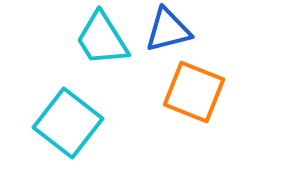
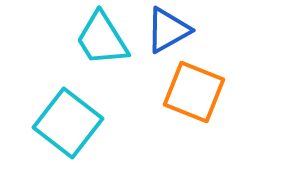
blue triangle: rotated 15 degrees counterclockwise
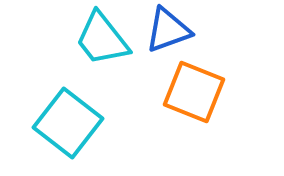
blue triangle: rotated 9 degrees clockwise
cyan trapezoid: rotated 6 degrees counterclockwise
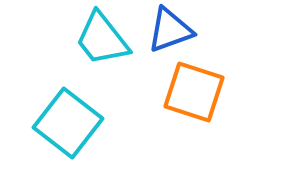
blue triangle: moved 2 px right
orange square: rotated 4 degrees counterclockwise
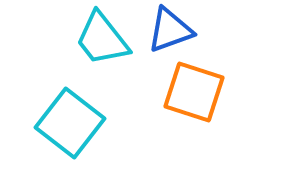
cyan square: moved 2 px right
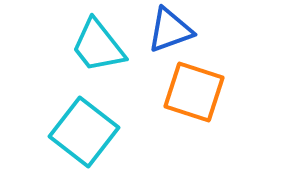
cyan trapezoid: moved 4 px left, 7 px down
cyan square: moved 14 px right, 9 px down
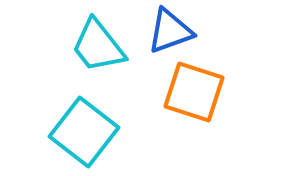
blue triangle: moved 1 px down
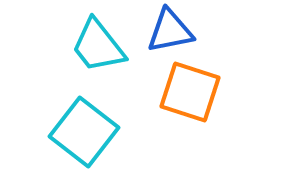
blue triangle: rotated 9 degrees clockwise
orange square: moved 4 px left
